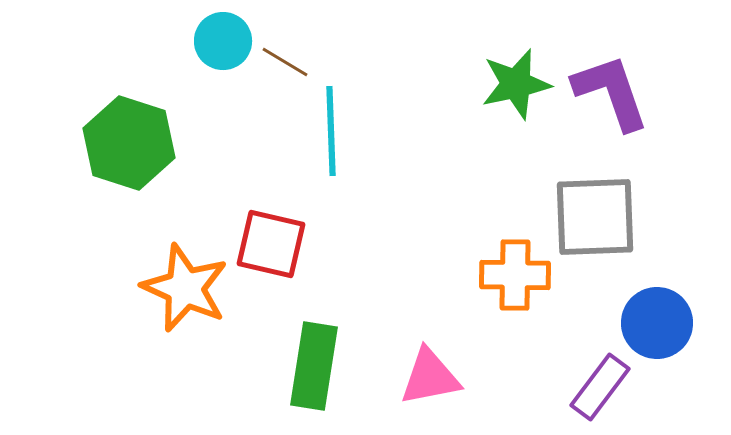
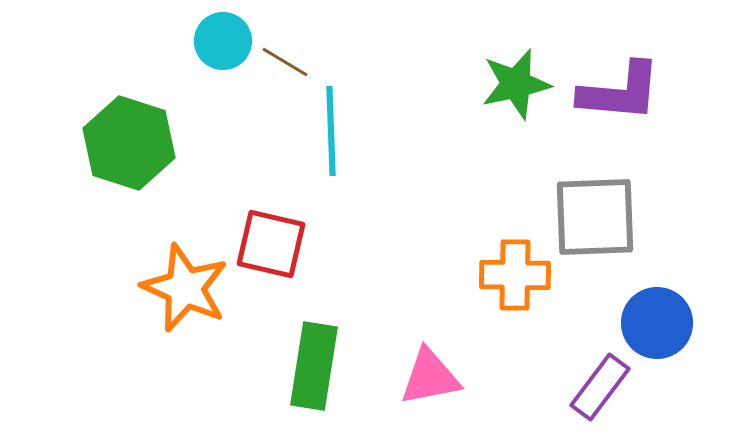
purple L-shape: moved 9 px right; rotated 114 degrees clockwise
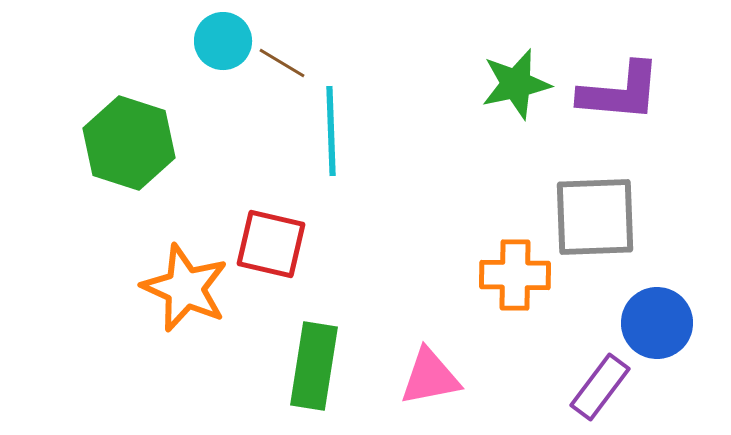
brown line: moved 3 px left, 1 px down
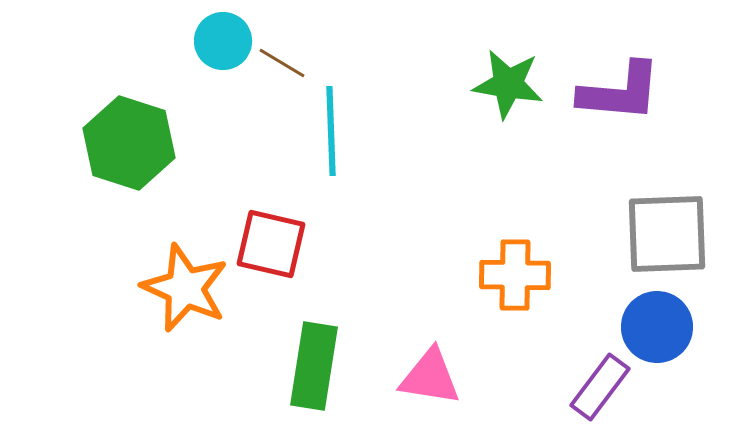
green star: moved 8 px left; rotated 22 degrees clockwise
gray square: moved 72 px right, 17 px down
blue circle: moved 4 px down
pink triangle: rotated 20 degrees clockwise
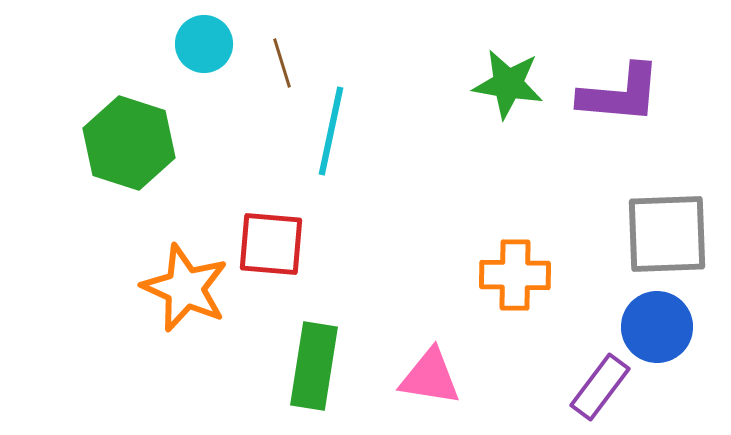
cyan circle: moved 19 px left, 3 px down
brown line: rotated 42 degrees clockwise
purple L-shape: moved 2 px down
cyan line: rotated 14 degrees clockwise
red square: rotated 8 degrees counterclockwise
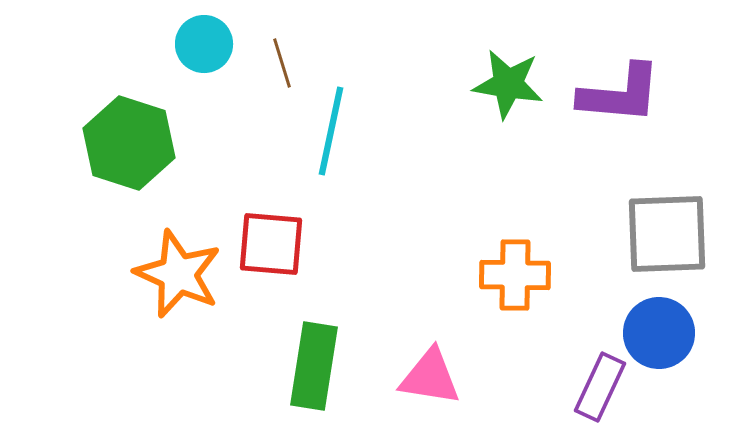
orange star: moved 7 px left, 14 px up
blue circle: moved 2 px right, 6 px down
purple rectangle: rotated 12 degrees counterclockwise
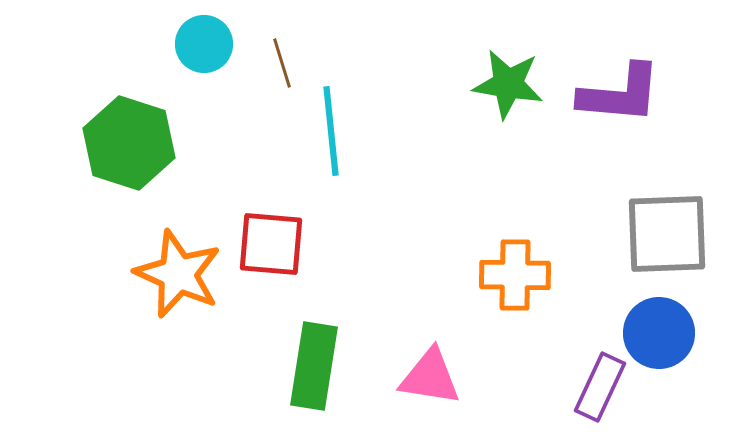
cyan line: rotated 18 degrees counterclockwise
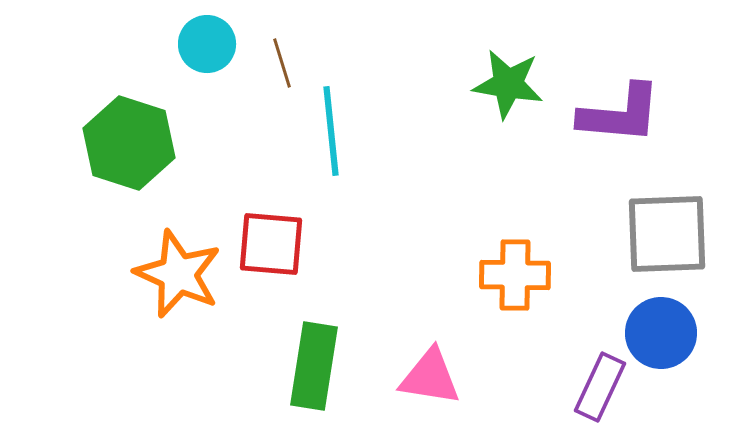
cyan circle: moved 3 px right
purple L-shape: moved 20 px down
blue circle: moved 2 px right
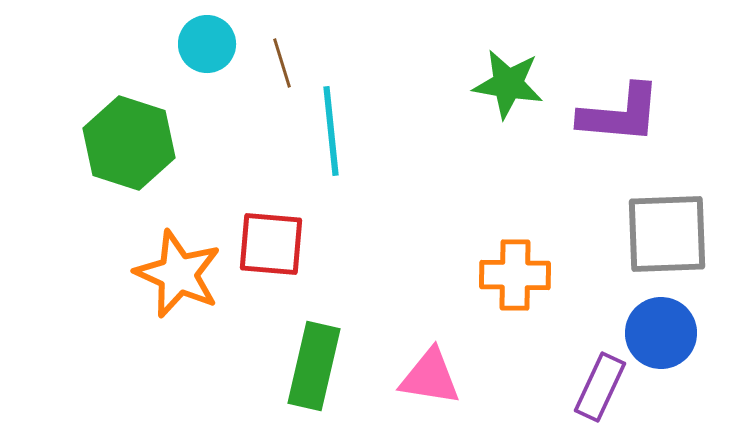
green rectangle: rotated 4 degrees clockwise
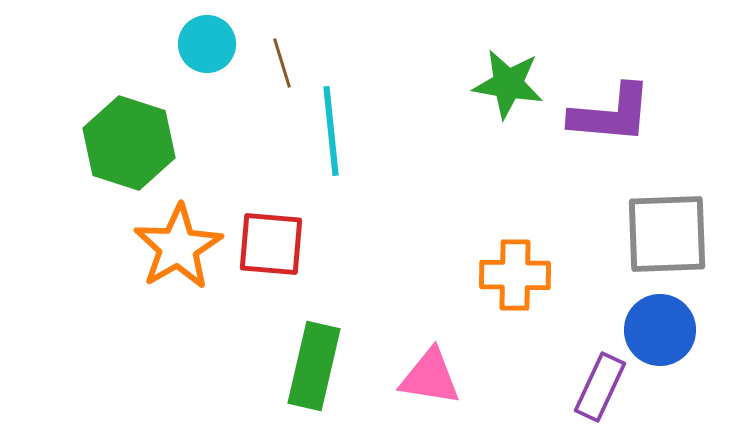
purple L-shape: moved 9 px left
orange star: moved 27 px up; rotated 18 degrees clockwise
blue circle: moved 1 px left, 3 px up
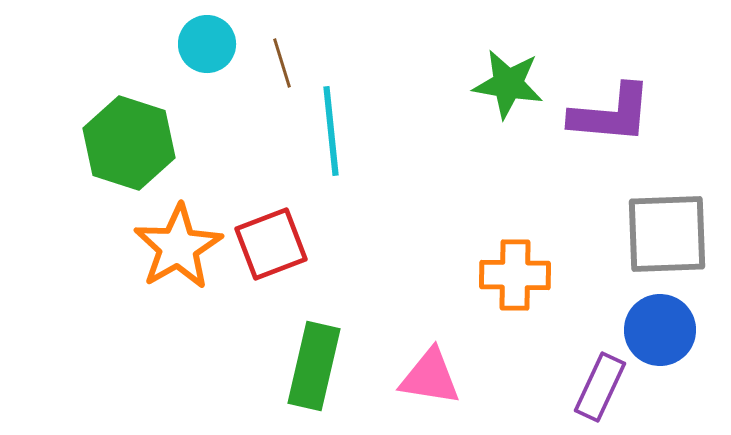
red square: rotated 26 degrees counterclockwise
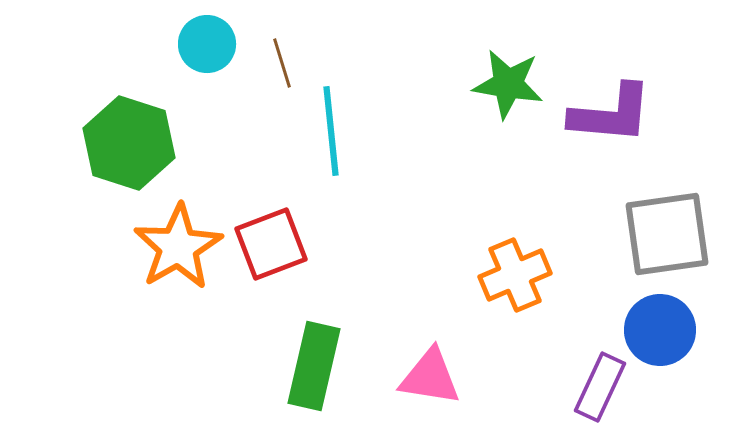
gray square: rotated 6 degrees counterclockwise
orange cross: rotated 24 degrees counterclockwise
